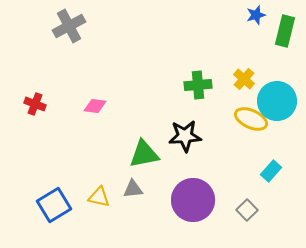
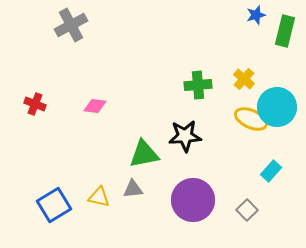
gray cross: moved 2 px right, 1 px up
cyan circle: moved 6 px down
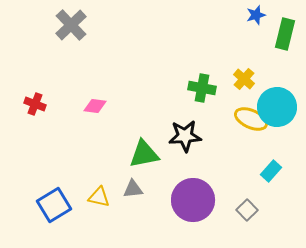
gray cross: rotated 16 degrees counterclockwise
green rectangle: moved 3 px down
green cross: moved 4 px right, 3 px down; rotated 16 degrees clockwise
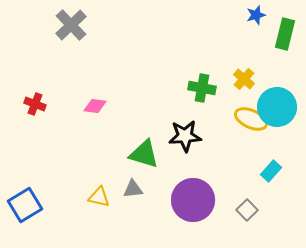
green triangle: rotated 28 degrees clockwise
blue square: moved 29 px left
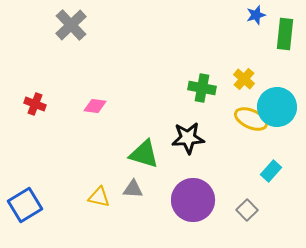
green rectangle: rotated 8 degrees counterclockwise
black star: moved 3 px right, 2 px down
gray triangle: rotated 10 degrees clockwise
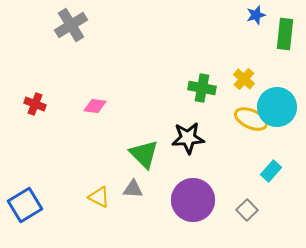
gray cross: rotated 12 degrees clockwise
green triangle: rotated 28 degrees clockwise
yellow triangle: rotated 15 degrees clockwise
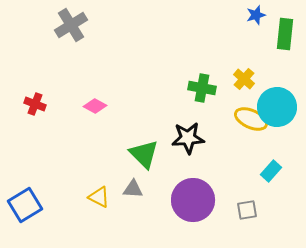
pink diamond: rotated 20 degrees clockwise
gray square: rotated 35 degrees clockwise
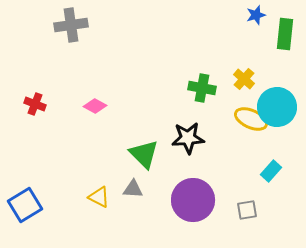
gray cross: rotated 24 degrees clockwise
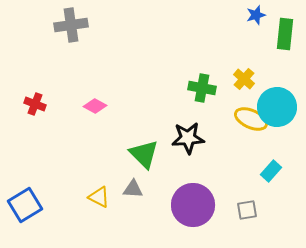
purple circle: moved 5 px down
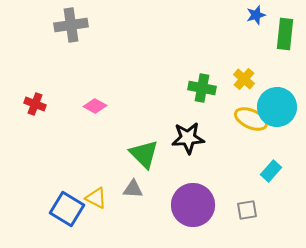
yellow triangle: moved 3 px left, 1 px down
blue square: moved 42 px right, 4 px down; rotated 28 degrees counterclockwise
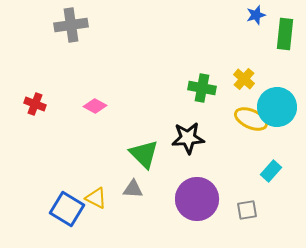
purple circle: moved 4 px right, 6 px up
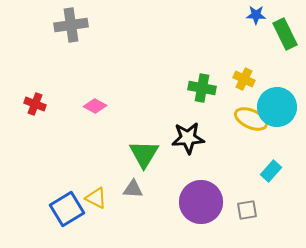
blue star: rotated 18 degrees clockwise
green rectangle: rotated 32 degrees counterclockwise
yellow cross: rotated 15 degrees counterclockwise
green triangle: rotated 16 degrees clockwise
purple circle: moved 4 px right, 3 px down
blue square: rotated 28 degrees clockwise
